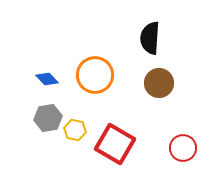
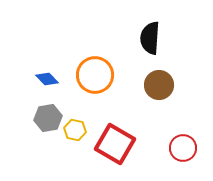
brown circle: moved 2 px down
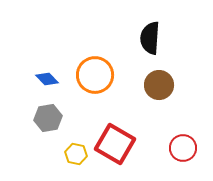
yellow hexagon: moved 1 px right, 24 px down
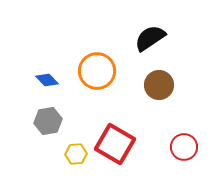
black semicircle: rotated 52 degrees clockwise
orange circle: moved 2 px right, 4 px up
blue diamond: moved 1 px down
gray hexagon: moved 3 px down
red circle: moved 1 px right, 1 px up
yellow hexagon: rotated 15 degrees counterclockwise
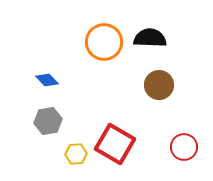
black semicircle: rotated 36 degrees clockwise
orange circle: moved 7 px right, 29 px up
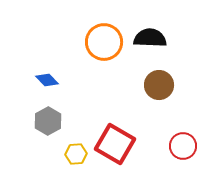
gray hexagon: rotated 20 degrees counterclockwise
red circle: moved 1 px left, 1 px up
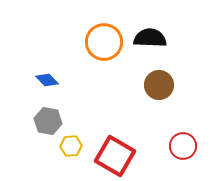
gray hexagon: rotated 20 degrees counterclockwise
red square: moved 12 px down
yellow hexagon: moved 5 px left, 8 px up
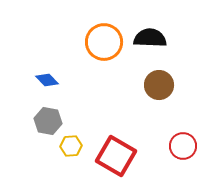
red square: moved 1 px right
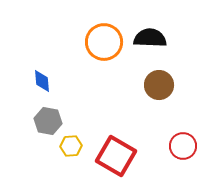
blue diamond: moved 5 px left, 1 px down; rotated 40 degrees clockwise
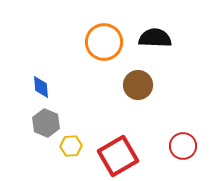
black semicircle: moved 5 px right
blue diamond: moved 1 px left, 6 px down
brown circle: moved 21 px left
gray hexagon: moved 2 px left, 2 px down; rotated 12 degrees clockwise
red square: moved 2 px right; rotated 30 degrees clockwise
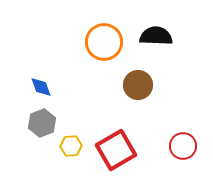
black semicircle: moved 1 px right, 2 px up
blue diamond: rotated 15 degrees counterclockwise
gray hexagon: moved 4 px left; rotated 16 degrees clockwise
red square: moved 2 px left, 6 px up
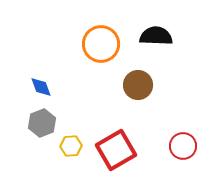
orange circle: moved 3 px left, 2 px down
